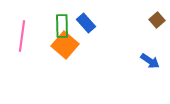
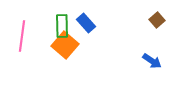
blue arrow: moved 2 px right
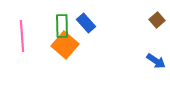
pink line: rotated 12 degrees counterclockwise
blue arrow: moved 4 px right
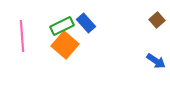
green rectangle: rotated 65 degrees clockwise
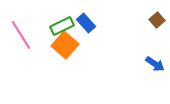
pink line: moved 1 px left, 1 px up; rotated 28 degrees counterclockwise
blue arrow: moved 1 px left, 3 px down
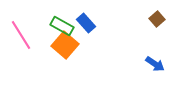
brown square: moved 1 px up
green rectangle: rotated 55 degrees clockwise
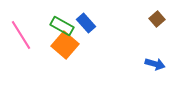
blue arrow: rotated 18 degrees counterclockwise
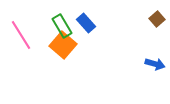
green rectangle: rotated 30 degrees clockwise
orange square: moved 2 px left
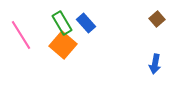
green rectangle: moved 3 px up
blue arrow: rotated 84 degrees clockwise
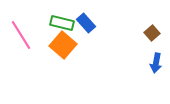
brown square: moved 5 px left, 14 px down
green rectangle: rotated 45 degrees counterclockwise
blue arrow: moved 1 px right, 1 px up
